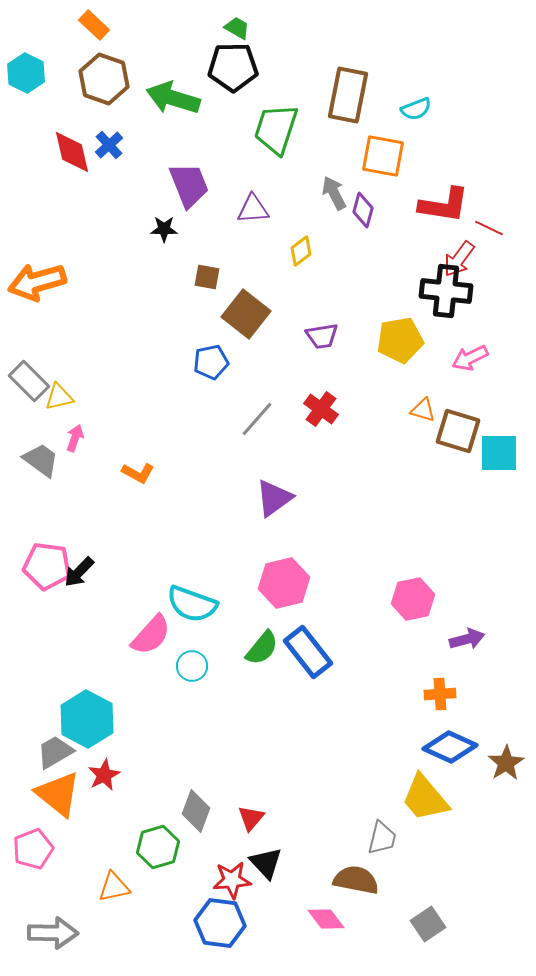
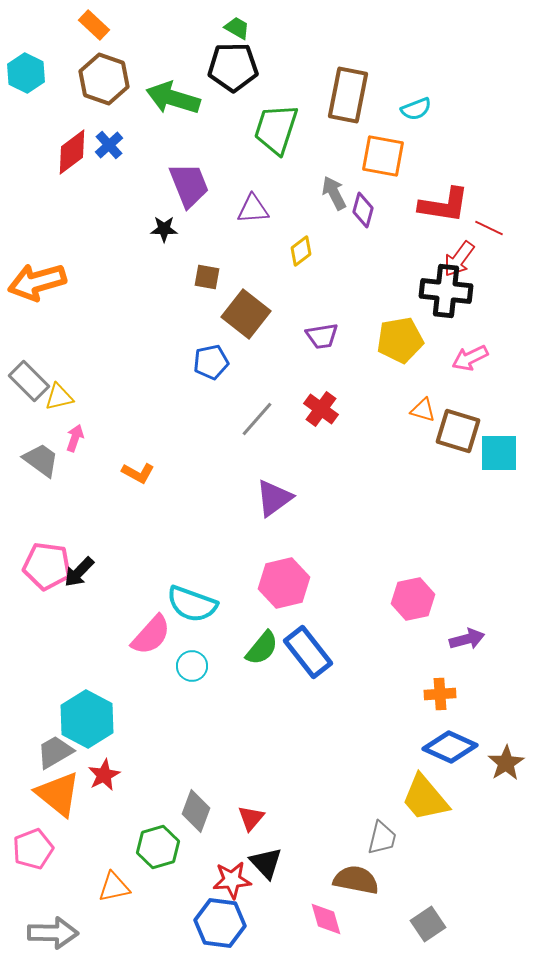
red diamond at (72, 152): rotated 66 degrees clockwise
pink diamond at (326, 919): rotated 21 degrees clockwise
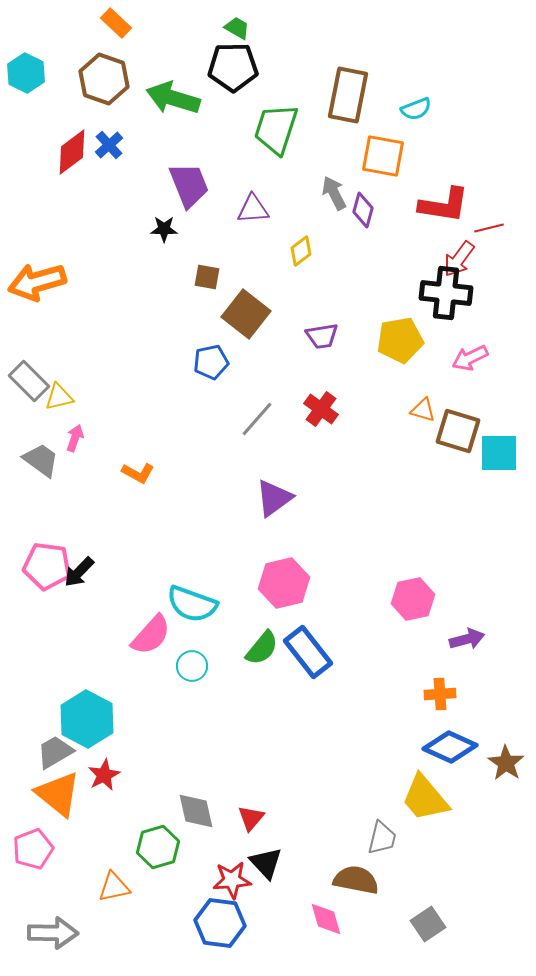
orange rectangle at (94, 25): moved 22 px right, 2 px up
red line at (489, 228): rotated 40 degrees counterclockwise
black cross at (446, 291): moved 2 px down
brown star at (506, 763): rotated 6 degrees counterclockwise
gray diamond at (196, 811): rotated 33 degrees counterclockwise
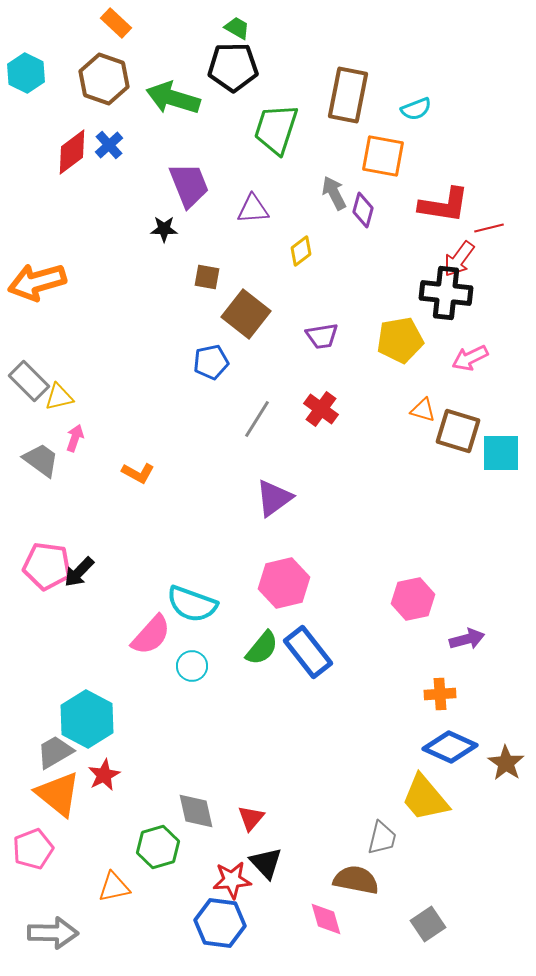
gray line at (257, 419): rotated 9 degrees counterclockwise
cyan square at (499, 453): moved 2 px right
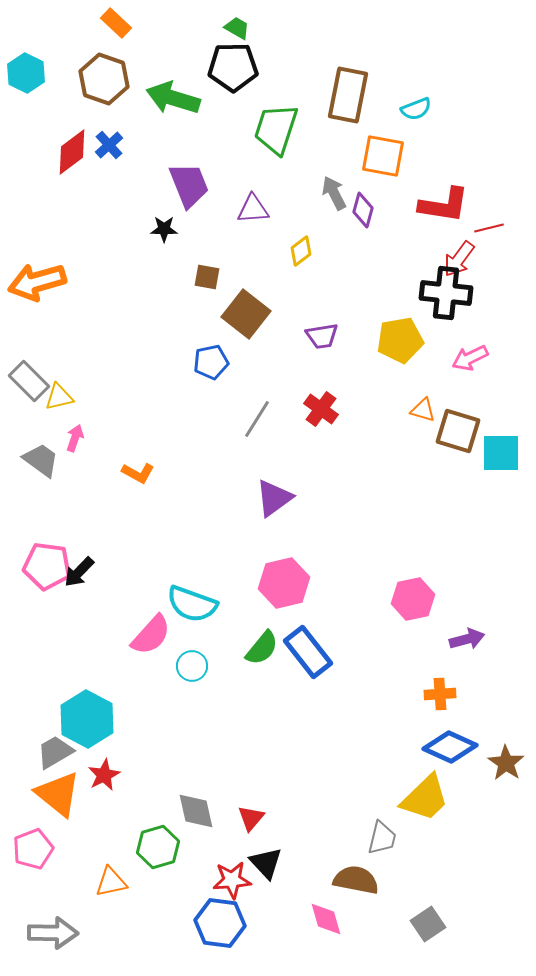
yellow trapezoid at (425, 798): rotated 94 degrees counterclockwise
orange triangle at (114, 887): moved 3 px left, 5 px up
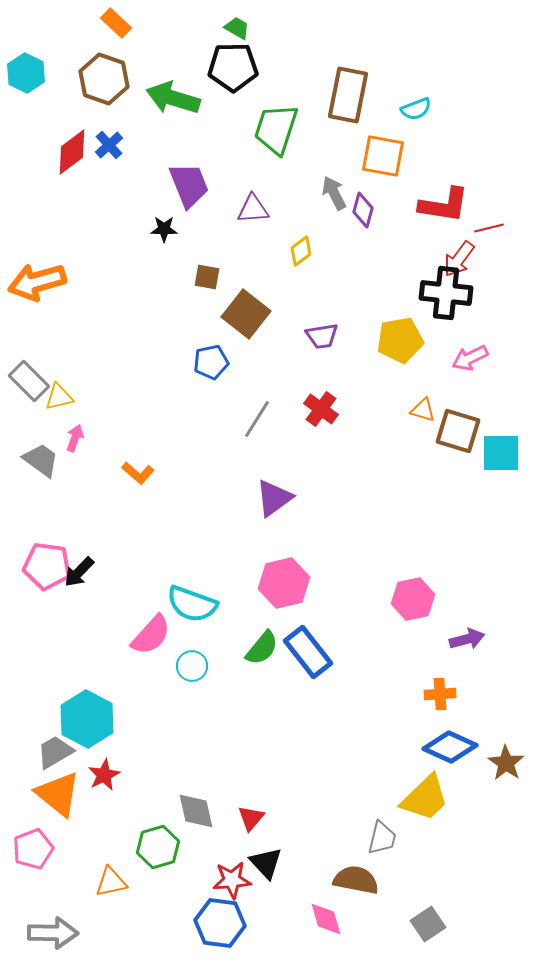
orange L-shape at (138, 473): rotated 12 degrees clockwise
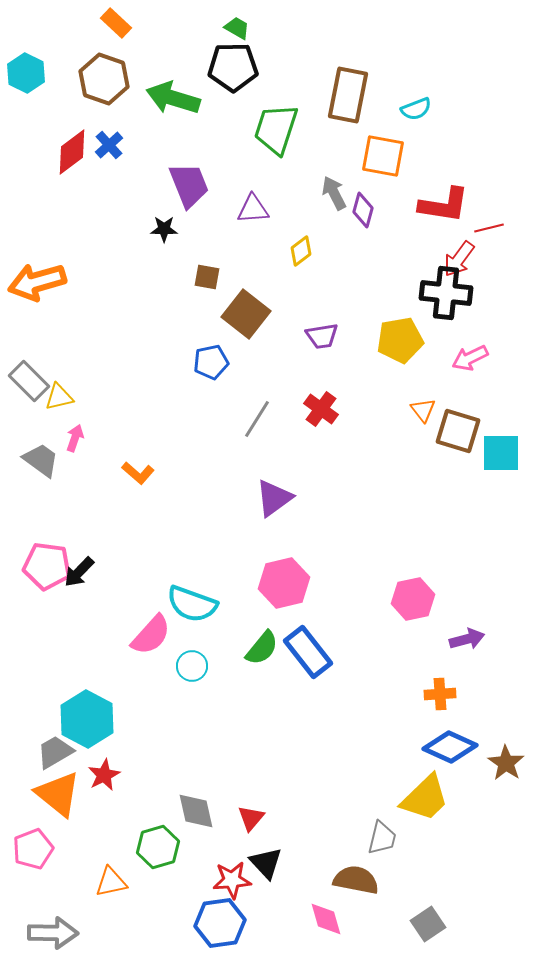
orange triangle at (423, 410): rotated 36 degrees clockwise
blue hexagon at (220, 923): rotated 15 degrees counterclockwise
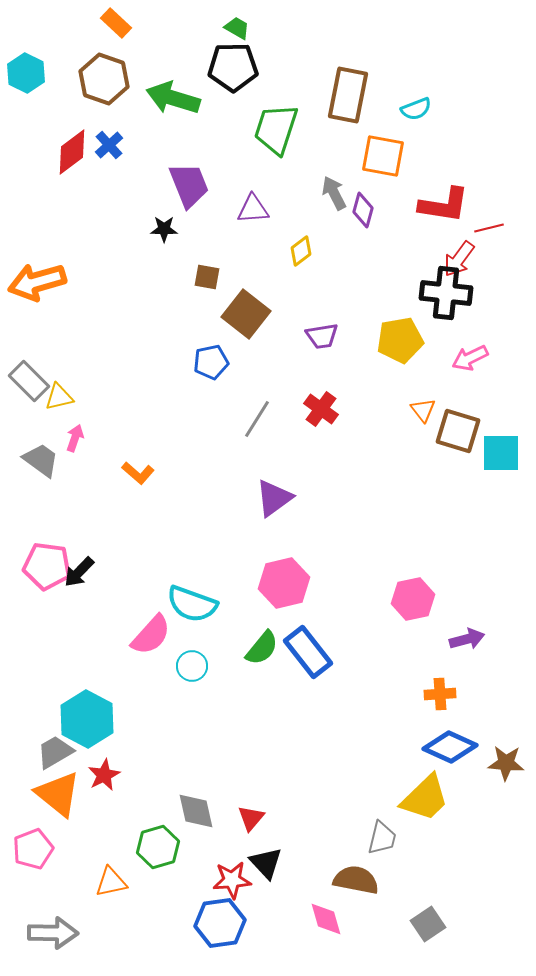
brown star at (506, 763): rotated 30 degrees counterclockwise
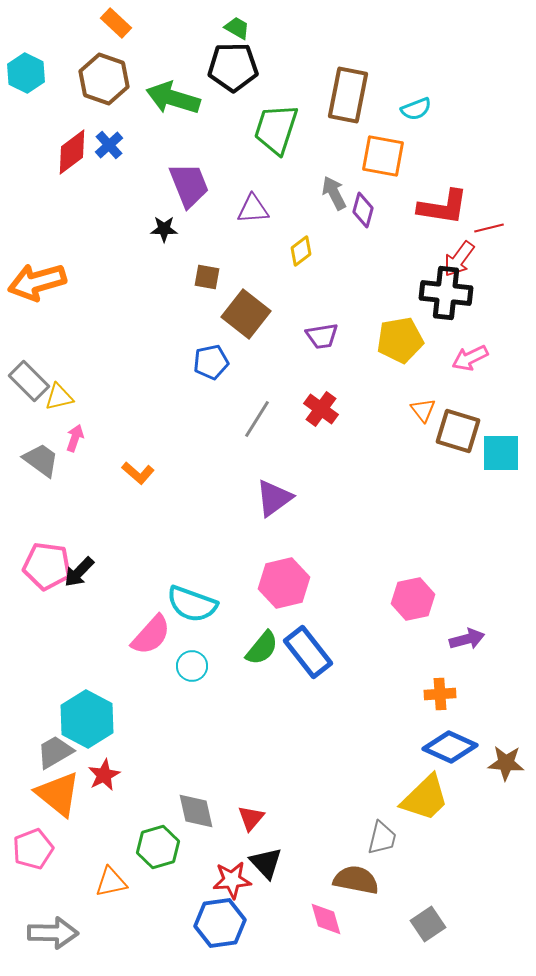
red L-shape at (444, 205): moved 1 px left, 2 px down
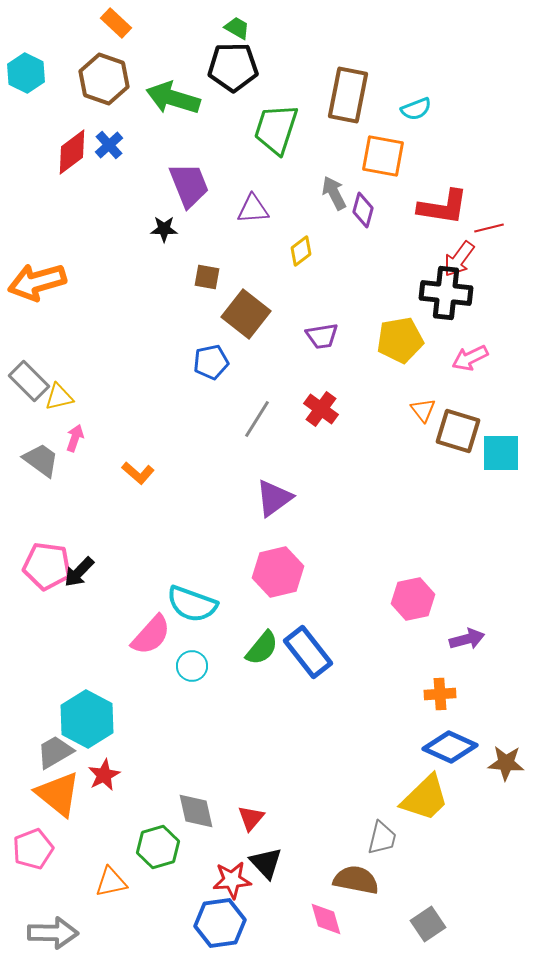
pink hexagon at (284, 583): moved 6 px left, 11 px up
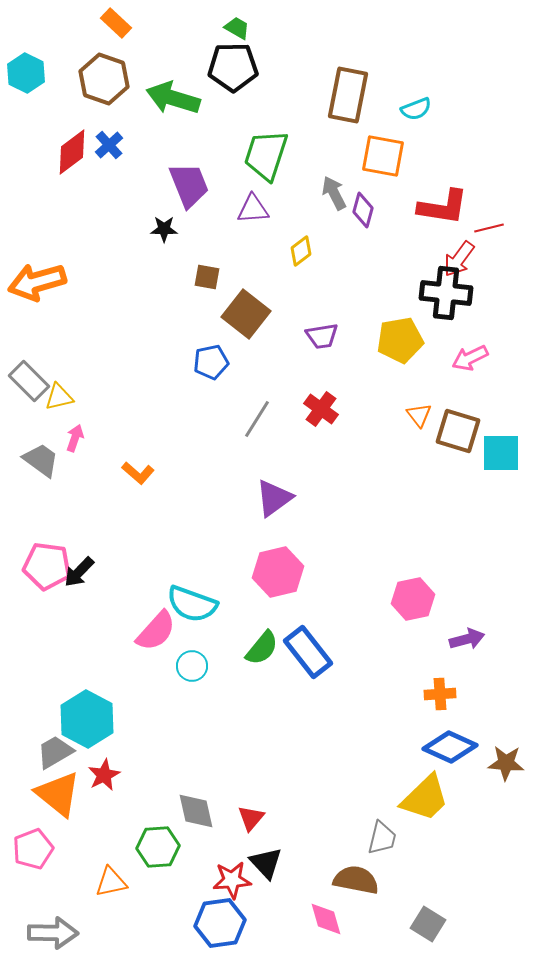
green trapezoid at (276, 129): moved 10 px left, 26 px down
orange triangle at (423, 410): moved 4 px left, 5 px down
pink semicircle at (151, 635): moved 5 px right, 4 px up
green hexagon at (158, 847): rotated 12 degrees clockwise
gray square at (428, 924): rotated 24 degrees counterclockwise
